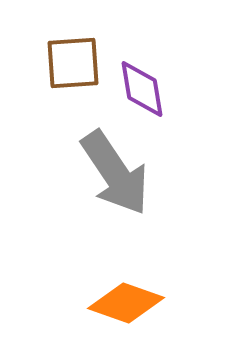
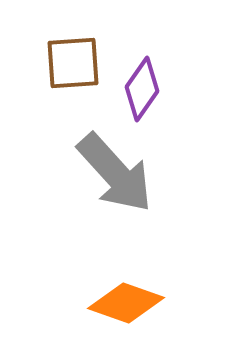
purple diamond: rotated 44 degrees clockwise
gray arrow: rotated 8 degrees counterclockwise
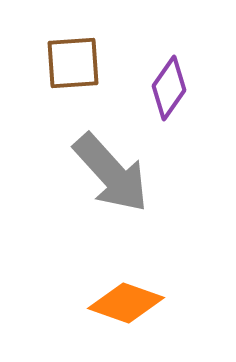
purple diamond: moved 27 px right, 1 px up
gray arrow: moved 4 px left
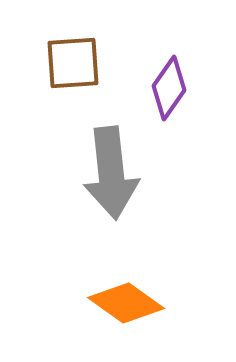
gray arrow: rotated 36 degrees clockwise
orange diamond: rotated 16 degrees clockwise
